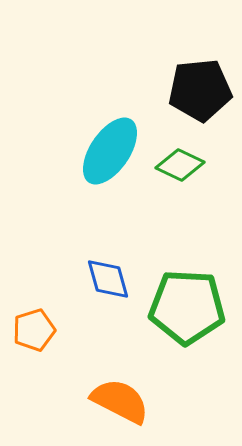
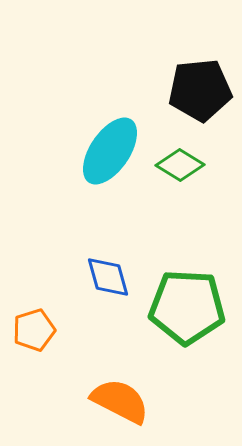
green diamond: rotated 6 degrees clockwise
blue diamond: moved 2 px up
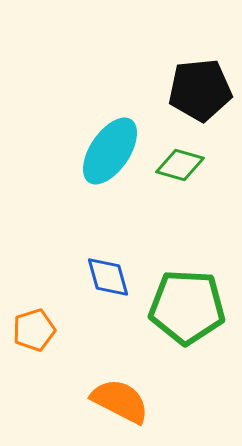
green diamond: rotated 15 degrees counterclockwise
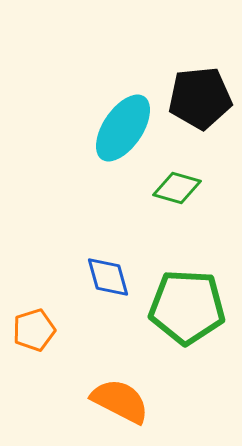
black pentagon: moved 8 px down
cyan ellipse: moved 13 px right, 23 px up
green diamond: moved 3 px left, 23 px down
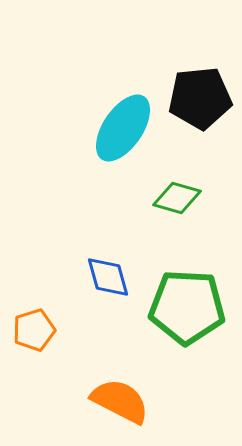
green diamond: moved 10 px down
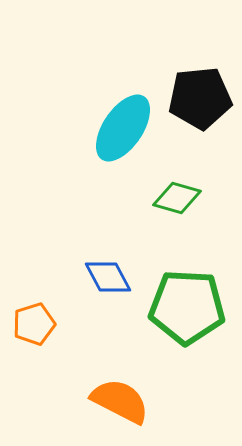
blue diamond: rotated 12 degrees counterclockwise
orange pentagon: moved 6 px up
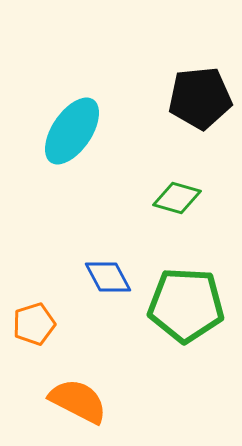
cyan ellipse: moved 51 px left, 3 px down
green pentagon: moved 1 px left, 2 px up
orange semicircle: moved 42 px left
